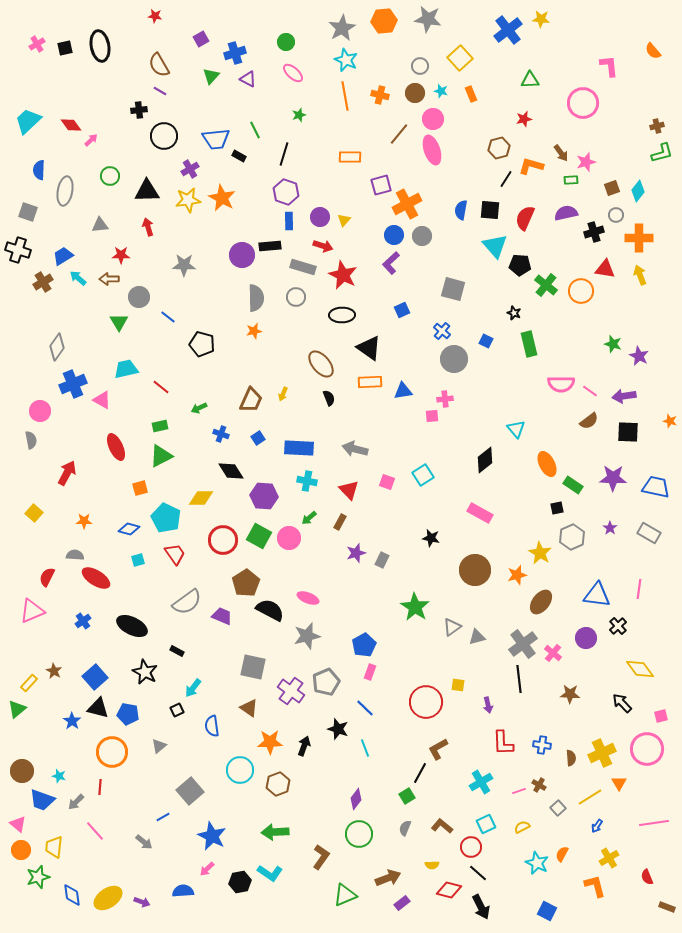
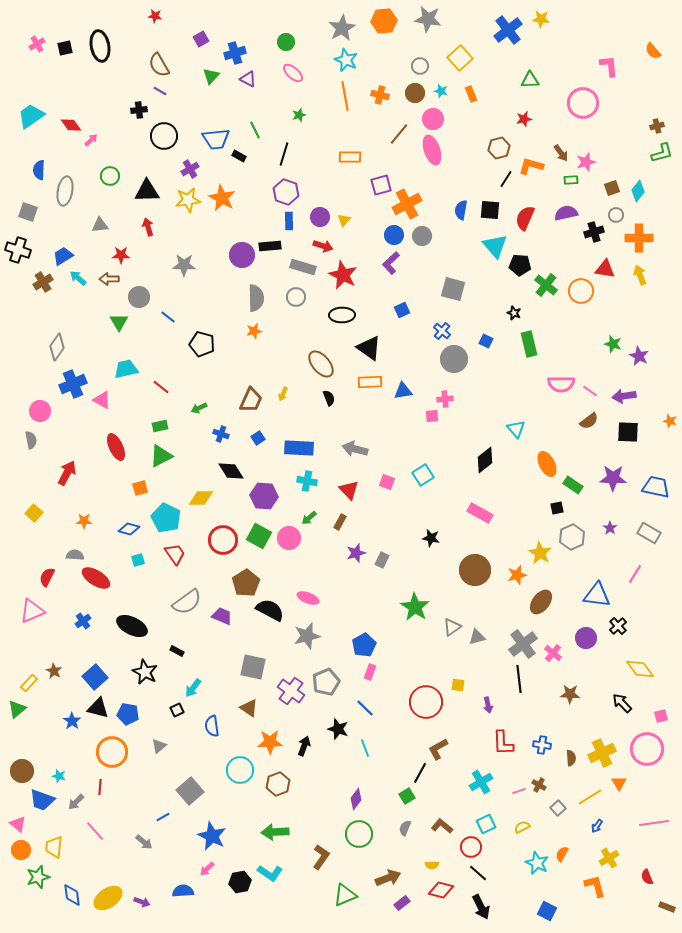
cyan trapezoid at (28, 121): moved 3 px right, 5 px up; rotated 8 degrees clockwise
pink line at (639, 589): moved 4 px left, 15 px up; rotated 24 degrees clockwise
red diamond at (449, 890): moved 8 px left
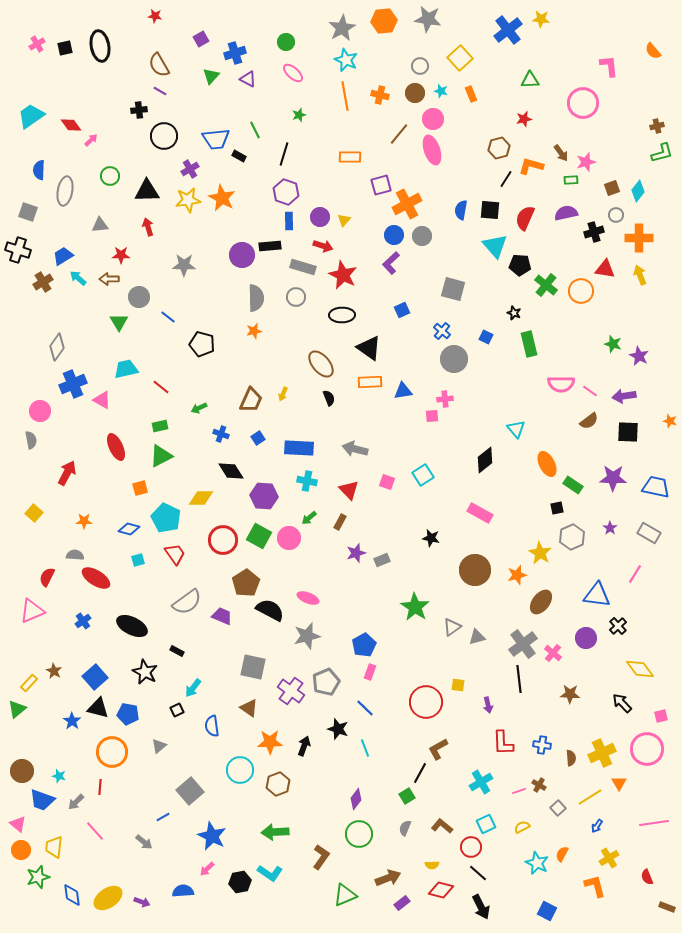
blue square at (486, 341): moved 4 px up
gray rectangle at (382, 560): rotated 42 degrees clockwise
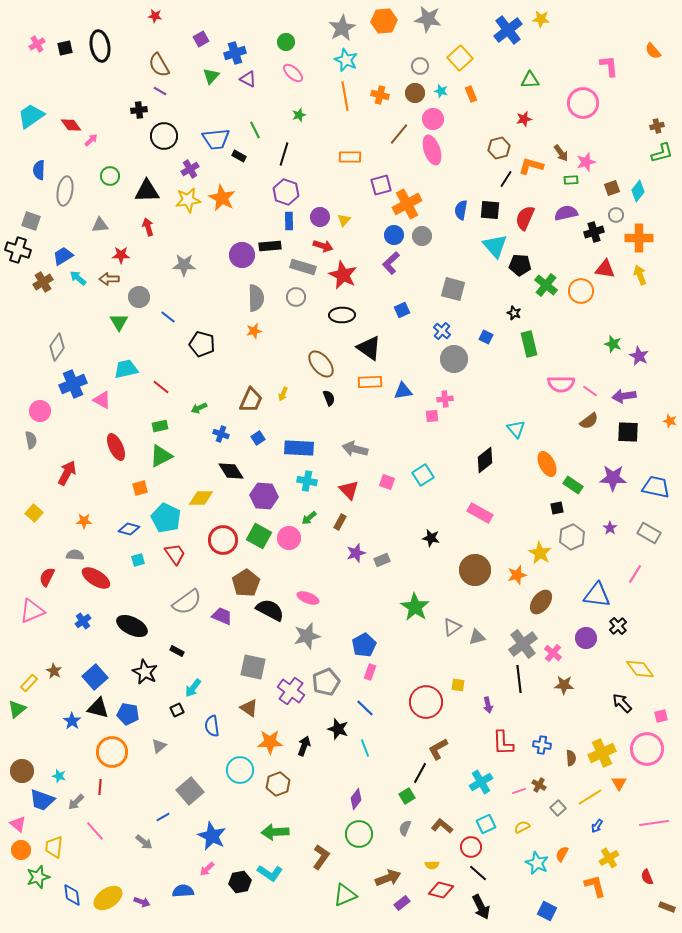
gray square at (28, 212): moved 3 px right, 9 px down
brown star at (570, 694): moved 6 px left, 9 px up
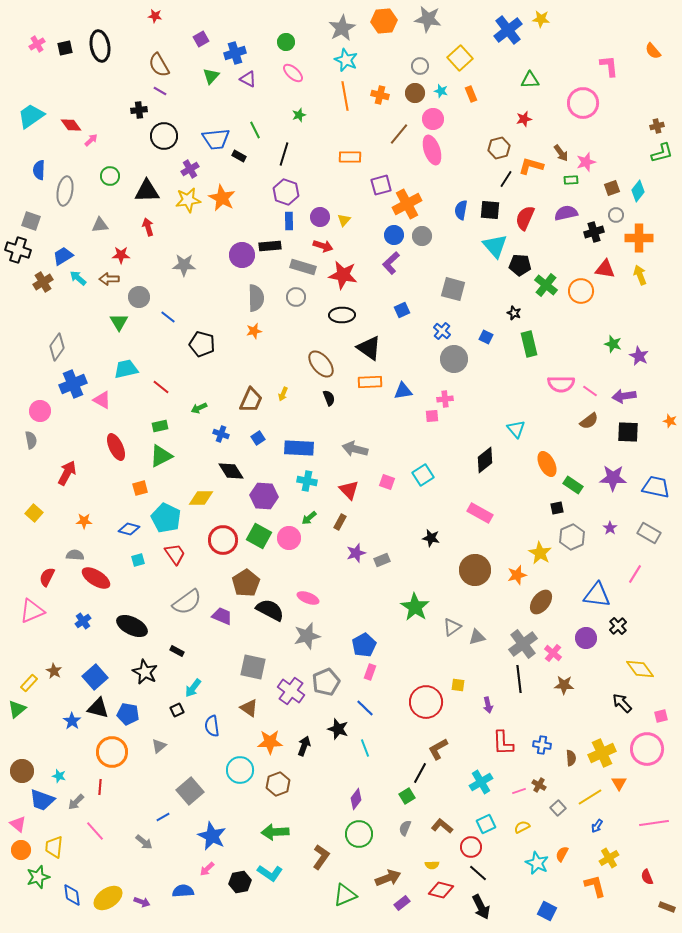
red star at (343, 275): rotated 16 degrees counterclockwise
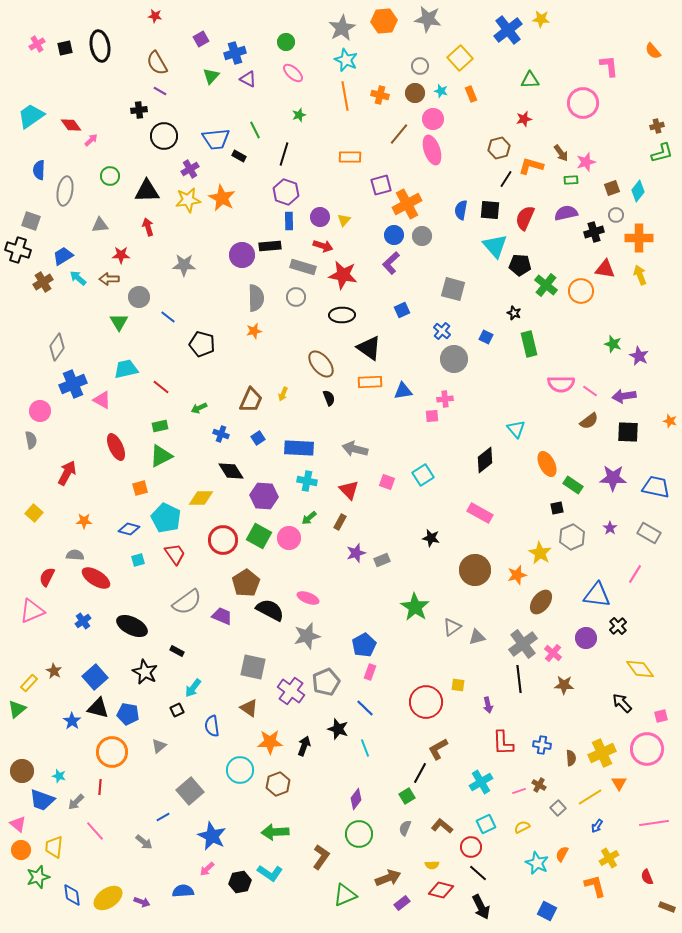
brown semicircle at (159, 65): moved 2 px left, 2 px up
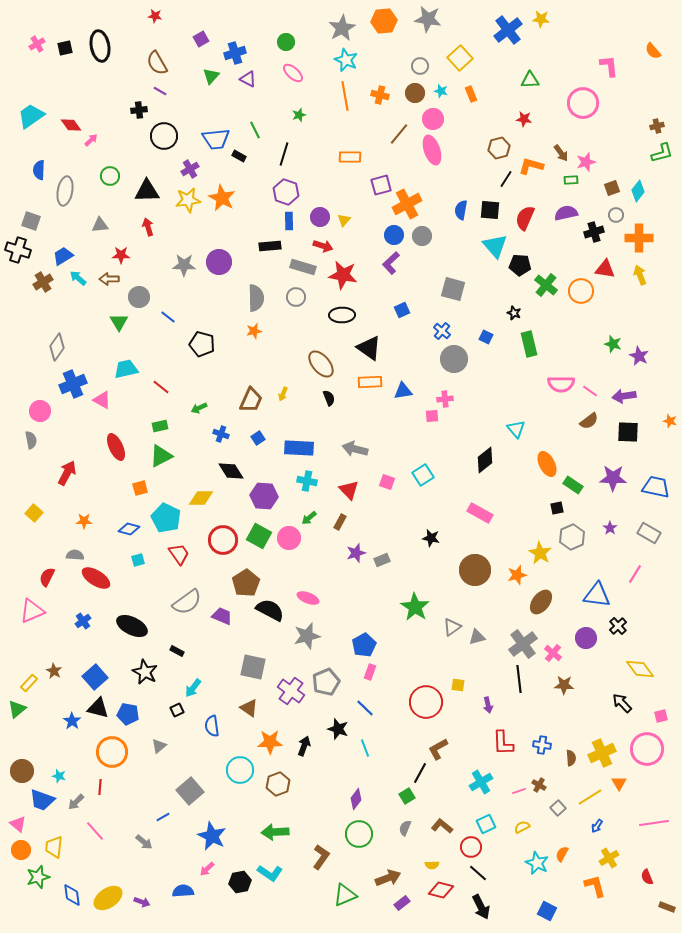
red star at (524, 119): rotated 21 degrees clockwise
purple circle at (242, 255): moved 23 px left, 7 px down
red trapezoid at (175, 554): moved 4 px right
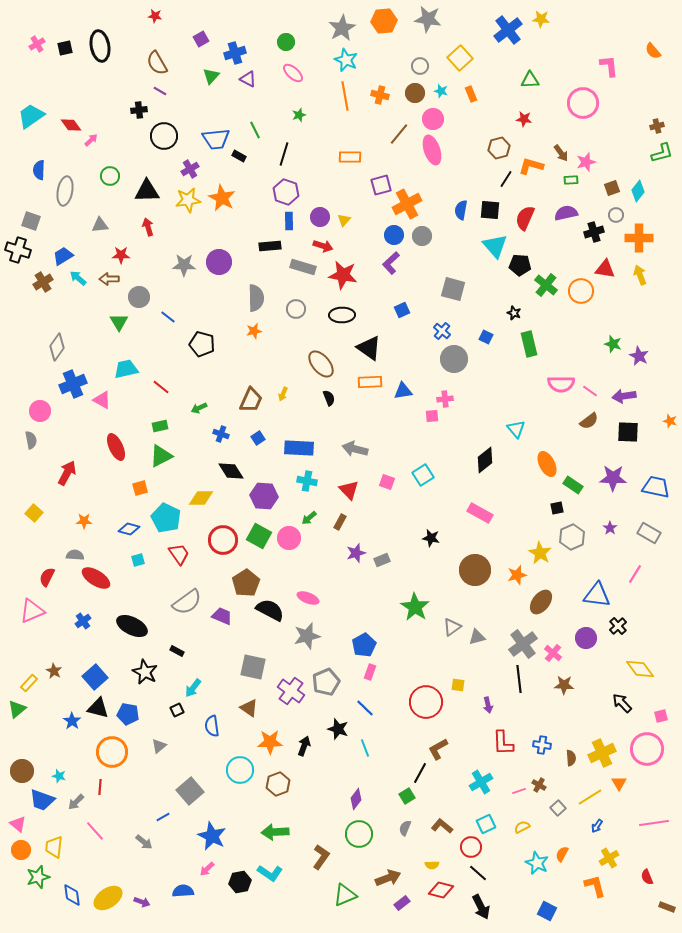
gray circle at (296, 297): moved 12 px down
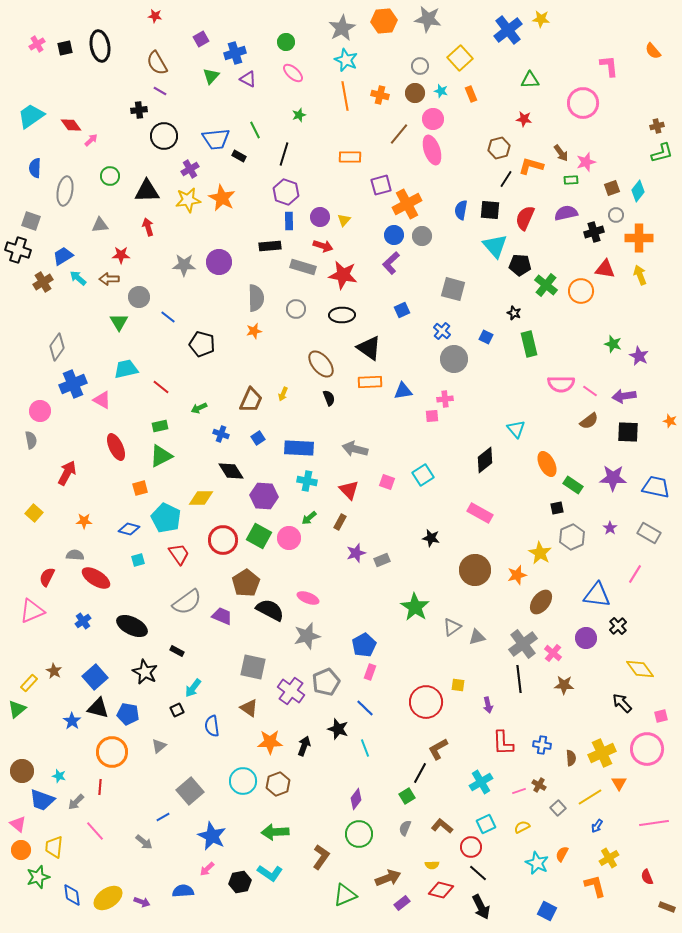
blue semicircle at (39, 170): moved 4 px left, 2 px up
cyan circle at (240, 770): moved 3 px right, 11 px down
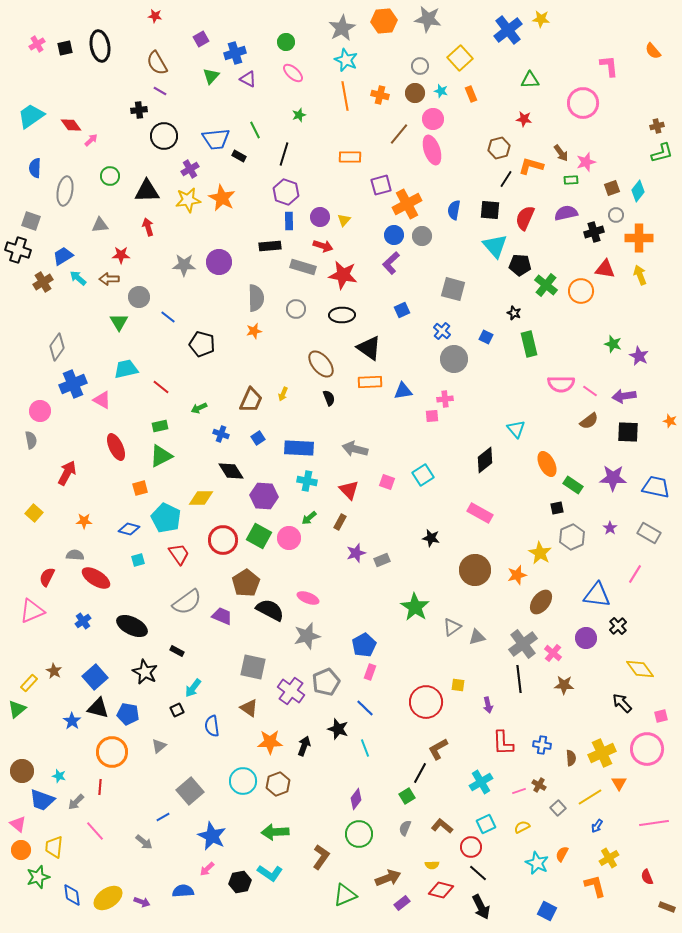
blue semicircle at (461, 210): moved 7 px left
